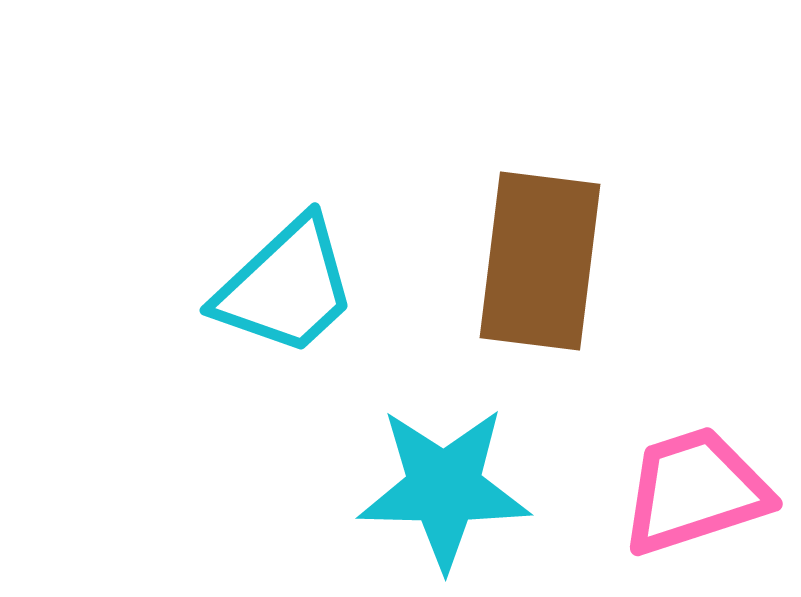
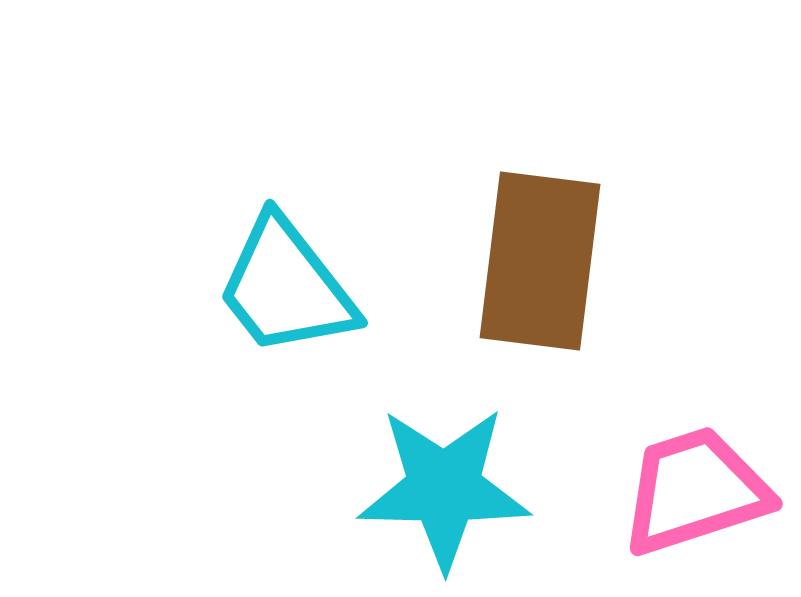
cyan trapezoid: rotated 95 degrees clockwise
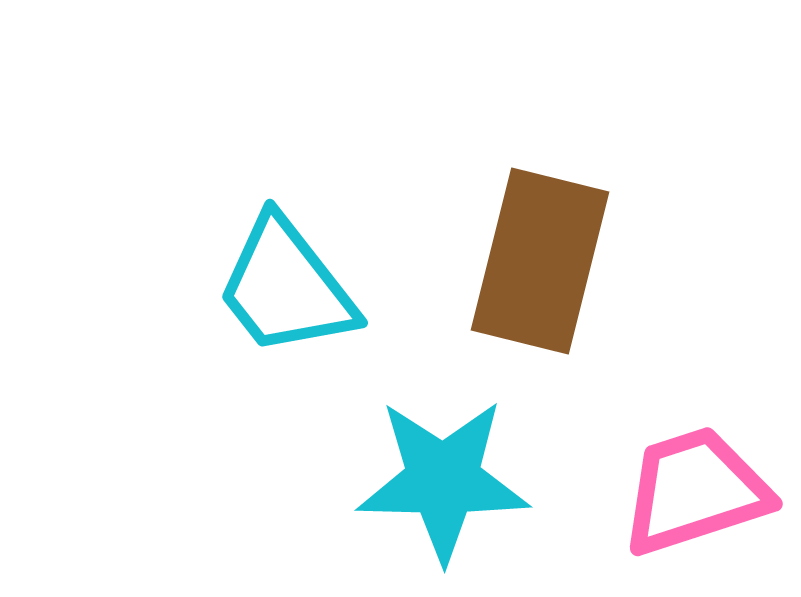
brown rectangle: rotated 7 degrees clockwise
cyan star: moved 1 px left, 8 px up
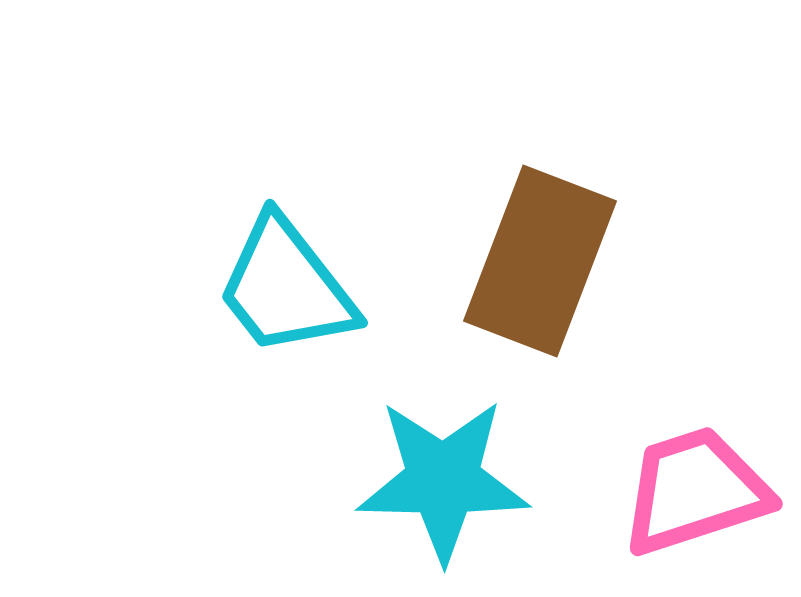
brown rectangle: rotated 7 degrees clockwise
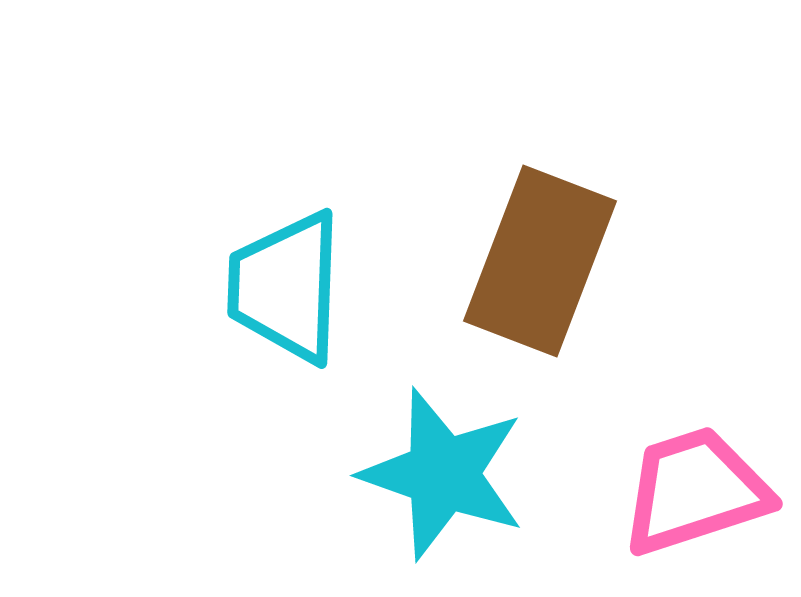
cyan trapezoid: rotated 40 degrees clockwise
cyan star: moved 6 px up; rotated 18 degrees clockwise
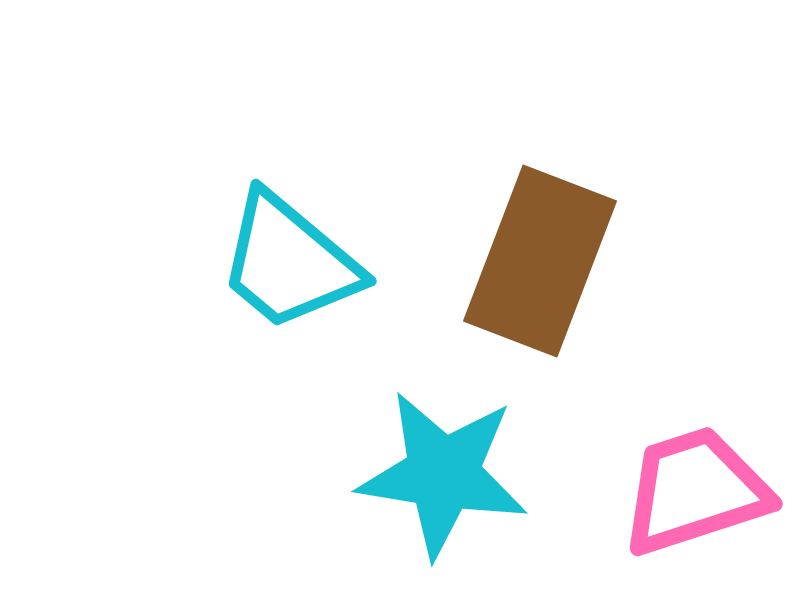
cyan trapezoid: moved 3 px right, 25 px up; rotated 52 degrees counterclockwise
cyan star: rotated 10 degrees counterclockwise
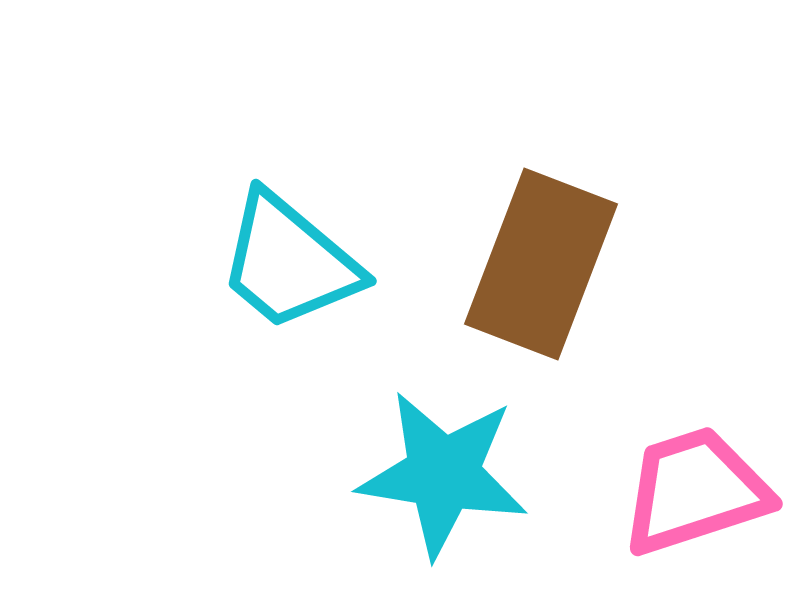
brown rectangle: moved 1 px right, 3 px down
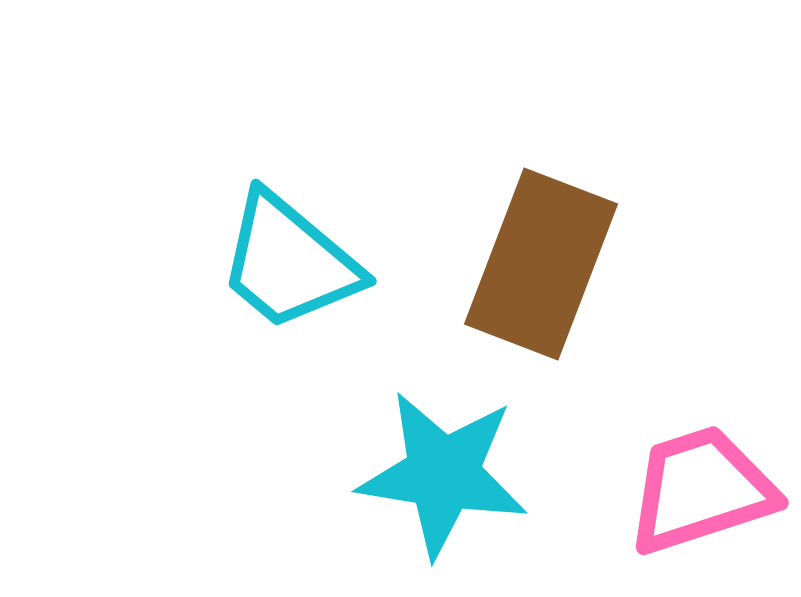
pink trapezoid: moved 6 px right, 1 px up
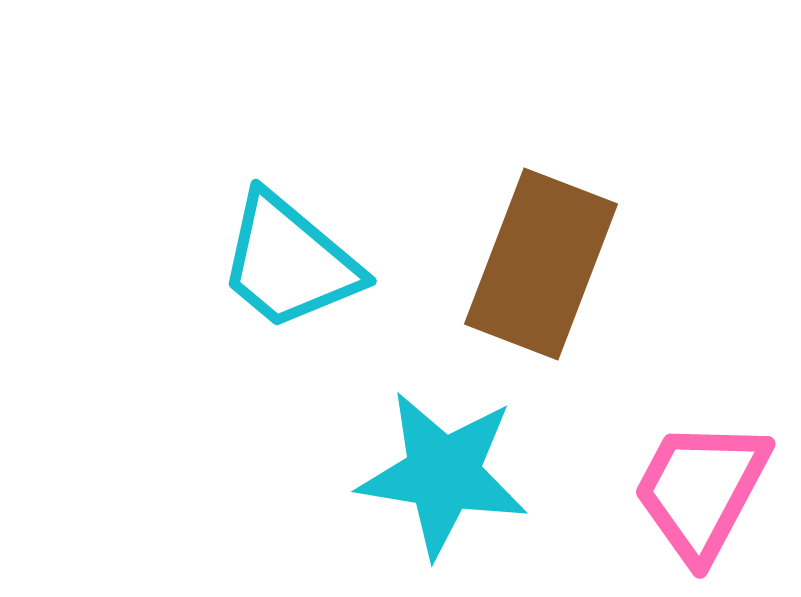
pink trapezoid: rotated 44 degrees counterclockwise
